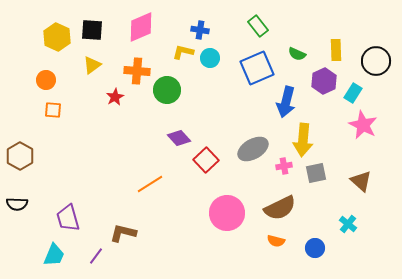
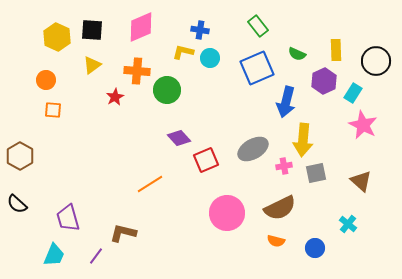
red square: rotated 20 degrees clockwise
black semicircle: rotated 40 degrees clockwise
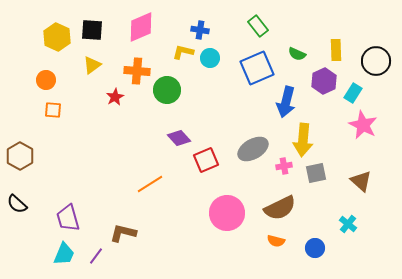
cyan trapezoid: moved 10 px right, 1 px up
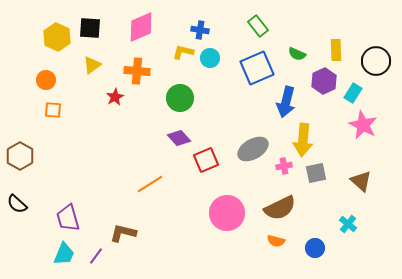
black square: moved 2 px left, 2 px up
green circle: moved 13 px right, 8 px down
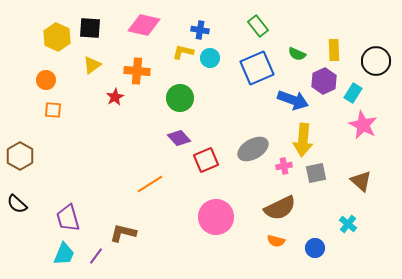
pink diamond: moved 3 px right, 2 px up; rotated 36 degrees clockwise
yellow rectangle: moved 2 px left
blue arrow: moved 7 px right, 2 px up; rotated 84 degrees counterclockwise
pink circle: moved 11 px left, 4 px down
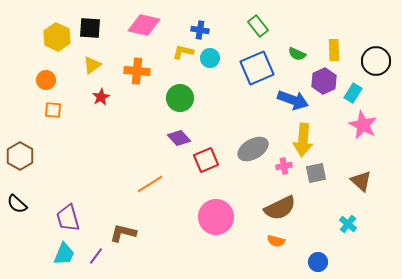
red star: moved 14 px left
blue circle: moved 3 px right, 14 px down
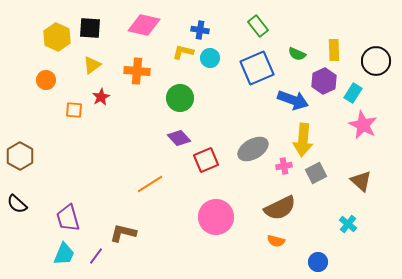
orange square: moved 21 px right
gray square: rotated 15 degrees counterclockwise
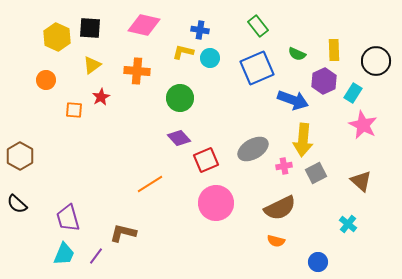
pink circle: moved 14 px up
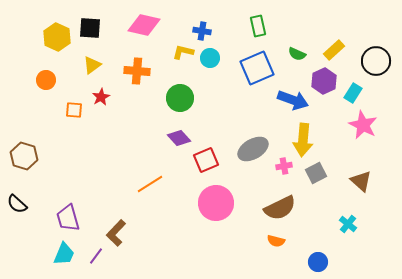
green rectangle: rotated 25 degrees clockwise
blue cross: moved 2 px right, 1 px down
yellow rectangle: rotated 50 degrees clockwise
brown hexagon: moved 4 px right; rotated 12 degrees counterclockwise
brown L-shape: moved 7 px left; rotated 60 degrees counterclockwise
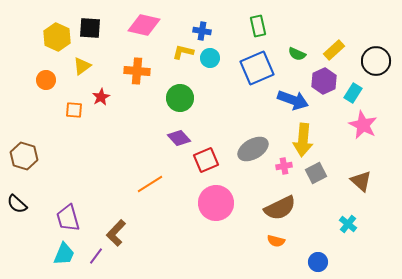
yellow triangle: moved 10 px left, 1 px down
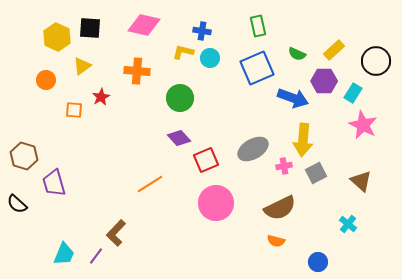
purple hexagon: rotated 25 degrees clockwise
blue arrow: moved 2 px up
purple trapezoid: moved 14 px left, 35 px up
